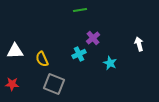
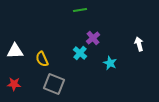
cyan cross: moved 1 px right, 1 px up; rotated 24 degrees counterclockwise
red star: moved 2 px right
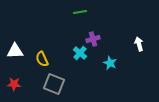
green line: moved 2 px down
purple cross: moved 1 px down; rotated 24 degrees clockwise
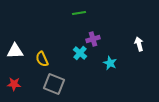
green line: moved 1 px left, 1 px down
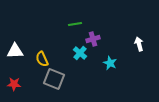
green line: moved 4 px left, 11 px down
gray square: moved 5 px up
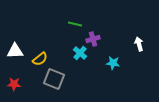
green line: rotated 24 degrees clockwise
yellow semicircle: moved 2 px left; rotated 105 degrees counterclockwise
cyan star: moved 3 px right; rotated 16 degrees counterclockwise
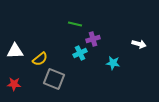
white arrow: rotated 120 degrees clockwise
cyan cross: rotated 24 degrees clockwise
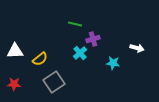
white arrow: moved 2 px left, 4 px down
cyan cross: rotated 16 degrees counterclockwise
gray square: moved 3 px down; rotated 35 degrees clockwise
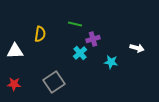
yellow semicircle: moved 25 px up; rotated 42 degrees counterclockwise
cyan star: moved 2 px left, 1 px up
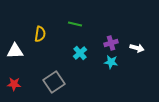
purple cross: moved 18 px right, 4 px down
